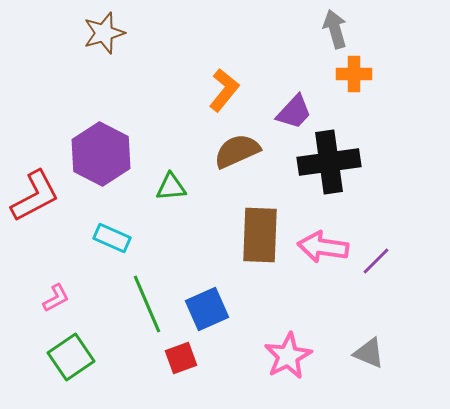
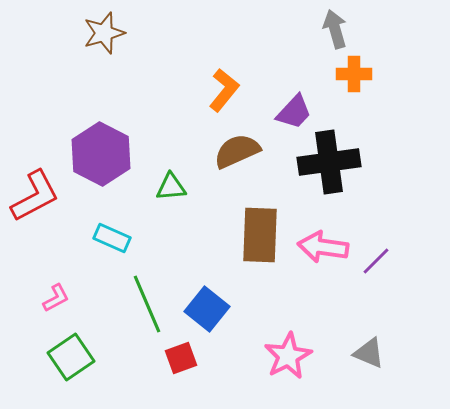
blue square: rotated 27 degrees counterclockwise
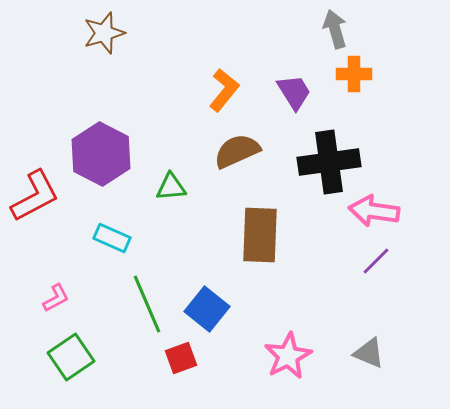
purple trapezoid: moved 20 px up; rotated 75 degrees counterclockwise
pink arrow: moved 51 px right, 36 px up
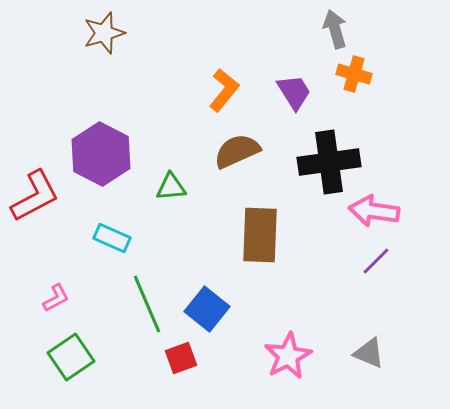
orange cross: rotated 16 degrees clockwise
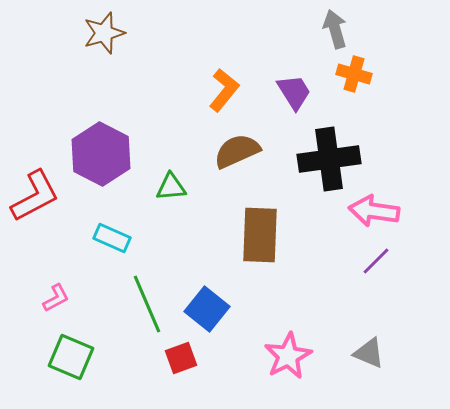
black cross: moved 3 px up
green square: rotated 33 degrees counterclockwise
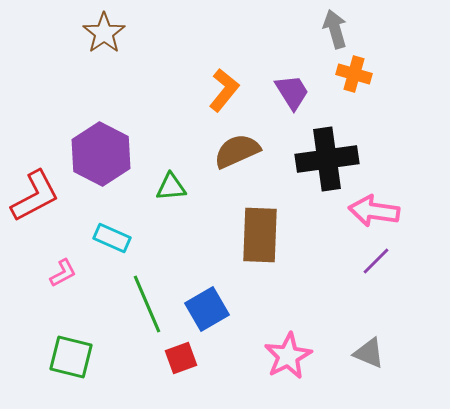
brown star: rotated 18 degrees counterclockwise
purple trapezoid: moved 2 px left
black cross: moved 2 px left
pink L-shape: moved 7 px right, 25 px up
blue square: rotated 21 degrees clockwise
green square: rotated 9 degrees counterclockwise
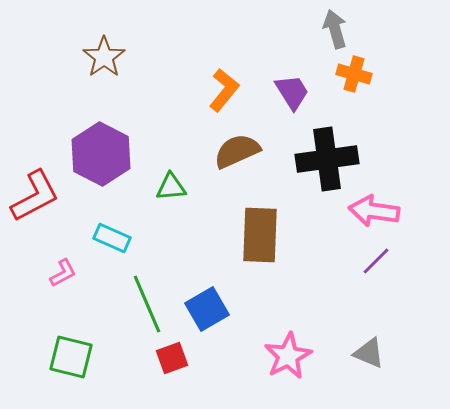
brown star: moved 24 px down
red square: moved 9 px left
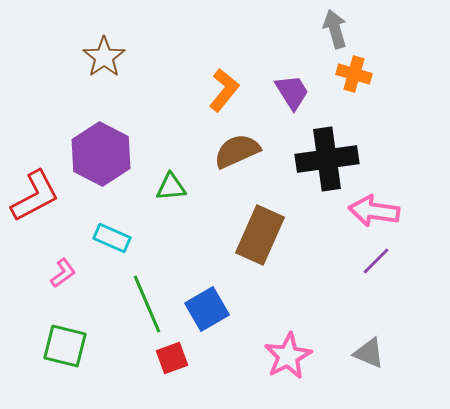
brown rectangle: rotated 22 degrees clockwise
pink L-shape: rotated 8 degrees counterclockwise
green square: moved 6 px left, 11 px up
